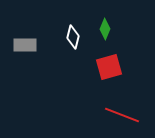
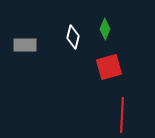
red line: rotated 72 degrees clockwise
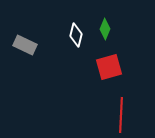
white diamond: moved 3 px right, 2 px up
gray rectangle: rotated 25 degrees clockwise
red line: moved 1 px left
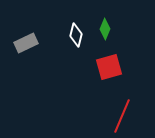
gray rectangle: moved 1 px right, 2 px up; rotated 50 degrees counterclockwise
red line: moved 1 px right, 1 px down; rotated 20 degrees clockwise
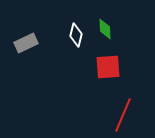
green diamond: rotated 25 degrees counterclockwise
red square: moved 1 px left; rotated 12 degrees clockwise
red line: moved 1 px right, 1 px up
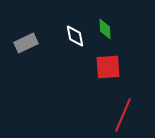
white diamond: moved 1 px left, 1 px down; rotated 25 degrees counterclockwise
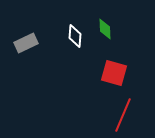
white diamond: rotated 15 degrees clockwise
red square: moved 6 px right, 6 px down; rotated 20 degrees clockwise
